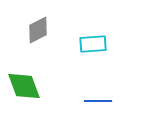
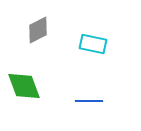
cyan rectangle: rotated 16 degrees clockwise
blue line: moved 9 px left
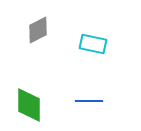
green diamond: moved 5 px right, 19 px down; rotated 21 degrees clockwise
